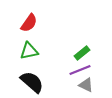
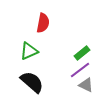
red semicircle: moved 14 px right; rotated 24 degrees counterclockwise
green triangle: rotated 12 degrees counterclockwise
purple line: rotated 15 degrees counterclockwise
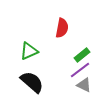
red semicircle: moved 19 px right, 5 px down
green rectangle: moved 2 px down
gray triangle: moved 2 px left
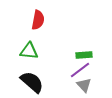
red semicircle: moved 24 px left, 8 px up
green triangle: rotated 30 degrees clockwise
green rectangle: moved 2 px right; rotated 35 degrees clockwise
gray triangle: rotated 21 degrees clockwise
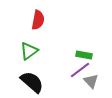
green triangle: rotated 42 degrees counterclockwise
green rectangle: rotated 14 degrees clockwise
gray triangle: moved 7 px right, 4 px up
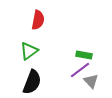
black semicircle: rotated 70 degrees clockwise
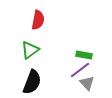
green triangle: moved 1 px right, 1 px up
gray triangle: moved 4 px left, 2 px down
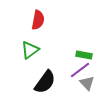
black semicircle: moved 13 px right; rotated 15 degrees clockwise
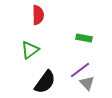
red semicircle: moved 5 px up; rotated 12 degrees counterclockwise
green rectangle: moved 17 px up
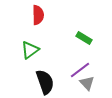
green rectangle: rotated 21 degrees clockwise
black semicircle: rotated 55 degrees counterclockwise
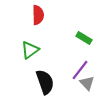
purple line: rotated 15 degrees counterclockwise
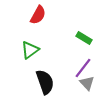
red semicircle: rotated 30 degrees clockwise
purple line: moved 3 px right, 2 px up
